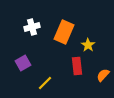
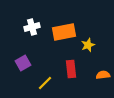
orange rectangle: rotated 55 degrees clockwise
yellow star: rotated 16 degrees clockwise
red rectangle: moved 6 px left, 3 px down
orange semicircle: rotated 40 degrees clockwise
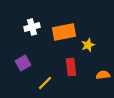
red rectangle: moved 2 px up
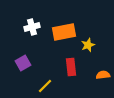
yellow line: moved 3 px down
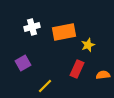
red rectangle: moved 6 px right, 2 px down; rotated 30 degrees clockwise
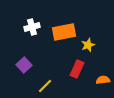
purple square: moved 1 px right, 2 px down; rotated 14 degrees counterclockwise
orange semicircle: moved 5 px down
